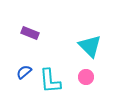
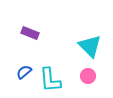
pink circle: moved 2 px right, 1 px up
cyan L-shape: moved 1 px up
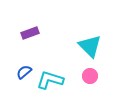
purple rectangle: rotated 42 degrees counterclockwise
pink circle: moved 2 px right
cyan L-shape: rotated 112 degrees clockwise
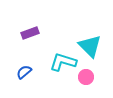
pink circle: moved 4 px left, 1 px down
cyan L-shape: moved 13 px right, 18 px up
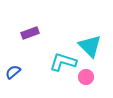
blue semicircle: moved 11 px left
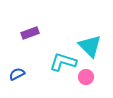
blue semicircle: moved 4 px right, 2 px down; rotated 14 degrees clockwise
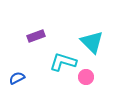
purple rectangle: moved 6 px right, 3 px down
cyan triangle: moved 2 px right, 4 px up
blue semicircle: moved 4 px down
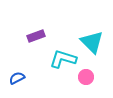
cyan L-shape: moved 3 px up
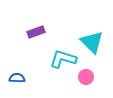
purple rectangle: moved 4 px up
blue semicircle: rotated 28 degrees clockwise
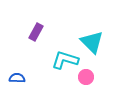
purple rectangle: rotated 42 degrees counterclockwise
cyan L-shape: moved 2 px right, 1 px down
